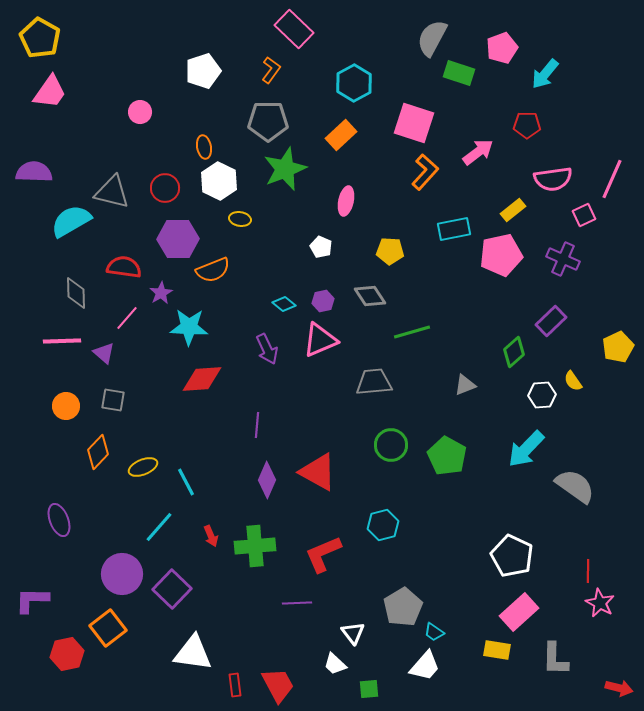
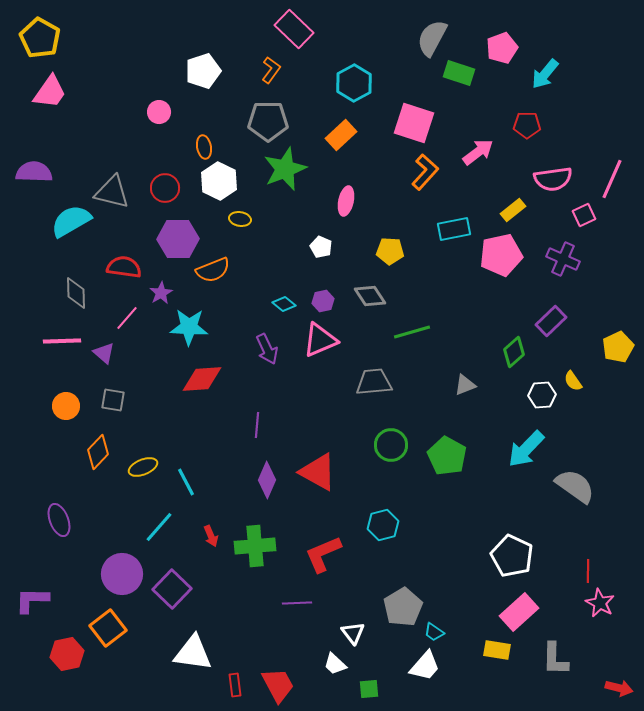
pink circle at (140, 112): moved 19 px right
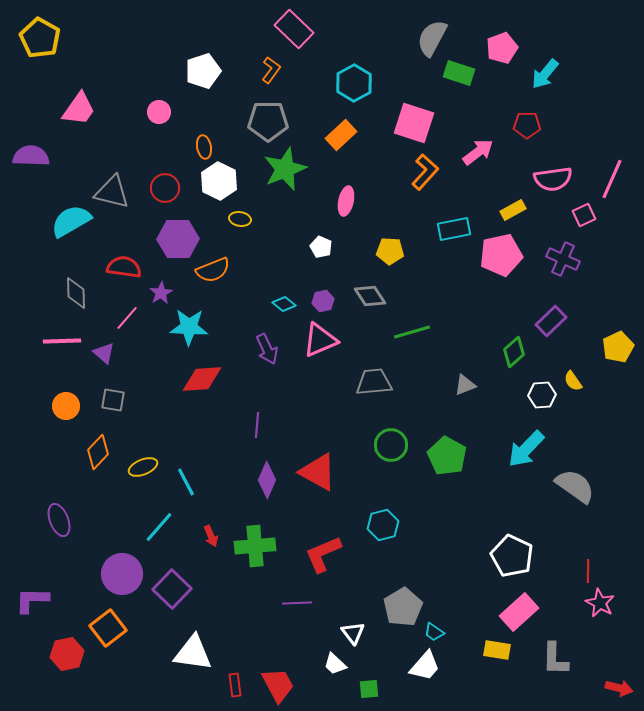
pink trapezoid at (50, 92): moved 29 px right, 17 px down
purple semicircle at (34, 172): moved 3 px left, 16 px up
yellow rectangle at (513, 210): rotated 10 degrees clockwise
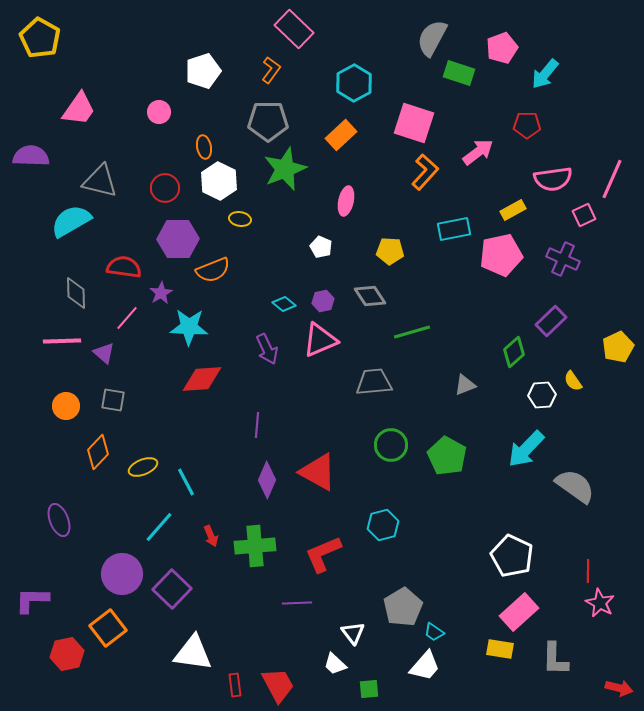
gray triangle at (112, 192): moved 12 px left, 11 px up
yellow rectangle at (497, 650): moved 3 px right, 1 px up
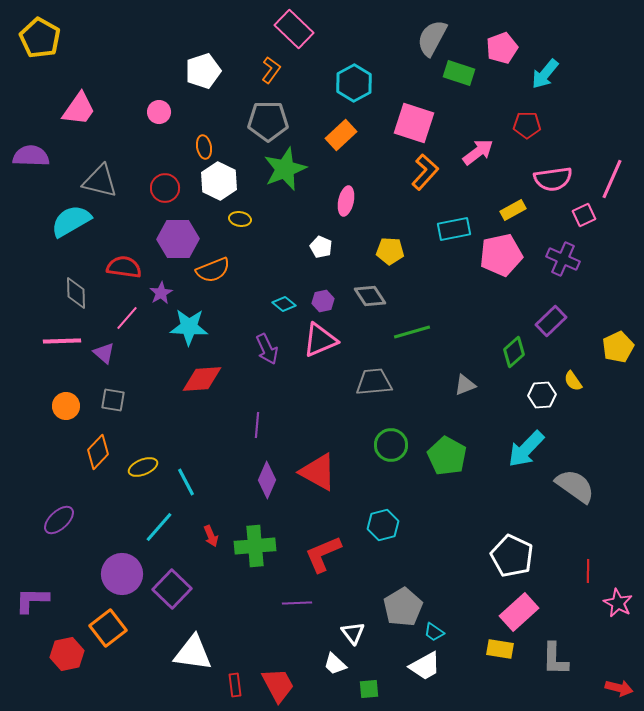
purple ellipse at (59, 520): rotated 68 degrees clockwise
pink star at (600, 603): moved 18 px right
white trapezoid at (425, 666): rotated 20 degrees clockwise
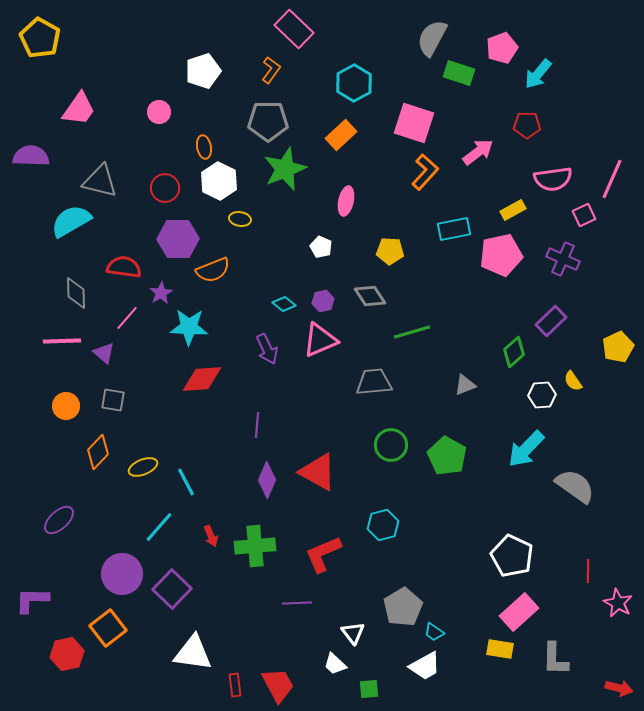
cyan arrow at (545, 74): moved 7 px left
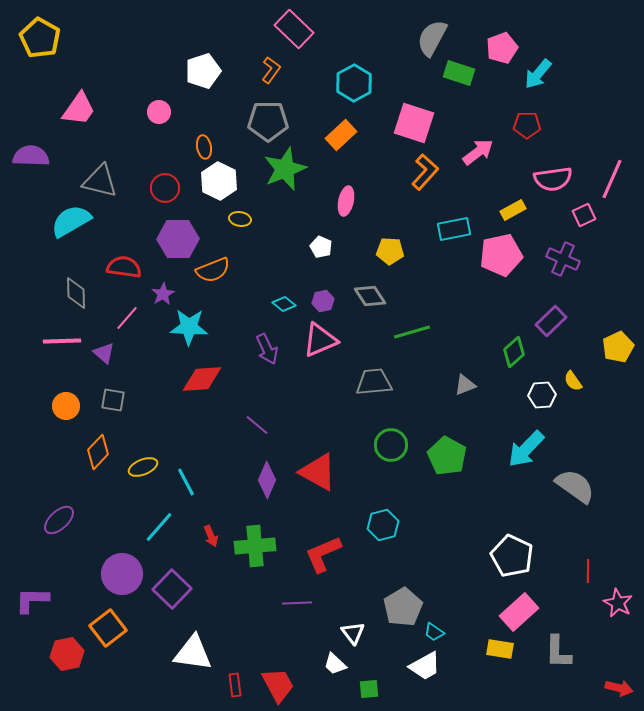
purple star at (161, 293): moved 2 px right, 1 px down
purple line at (257, 425): rotated 55 degrees counterclockwise
gray L-shape at (555, 659): moved 3 px right, 7 px up
